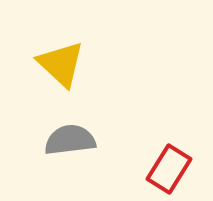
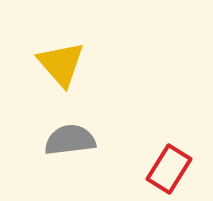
yellow triangle: rotated 6 degrees clockwise
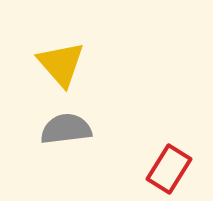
gray semicircle: moved 4 px left, 11 px up
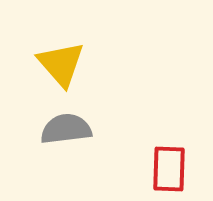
red rectangle: rotated 30 degrees counterclockwise
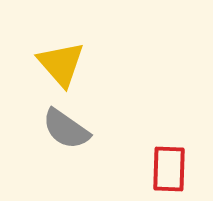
gray semicircle: rotated 138 degrees counterclockwise
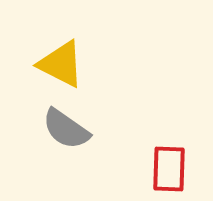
yellow triangle: rotated 22 degrees counterclockwise
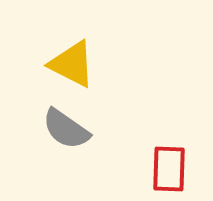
yellow triangle: moved 11 px right
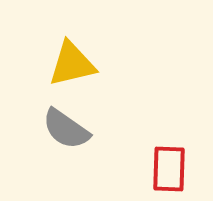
yellow triangle: rotated 40 degrees counterclockwise
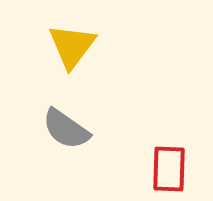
yellow triangle: moved 18 px up; rotated 40 degrees counterclockwise
